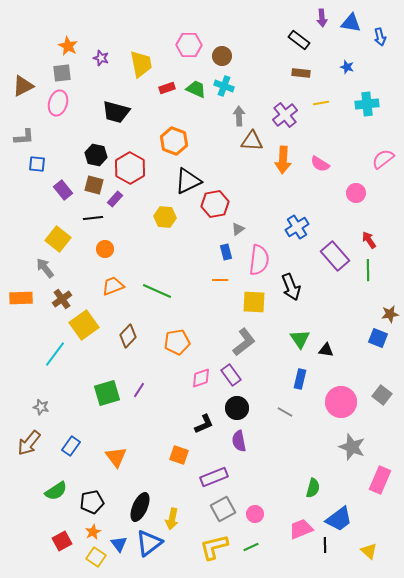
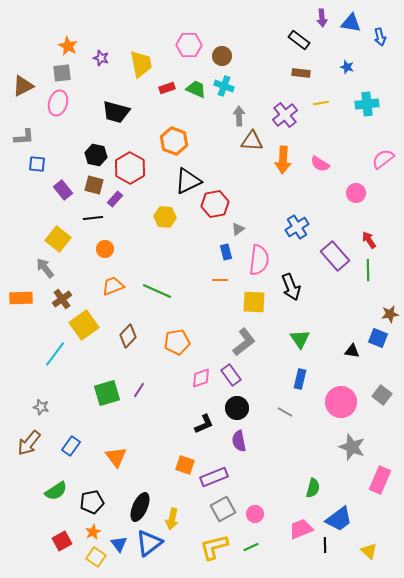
black triangle at (326, 350): moved 26 px right, 1 px down
orange square at (179, 455): moved 6 px right, 10 px down
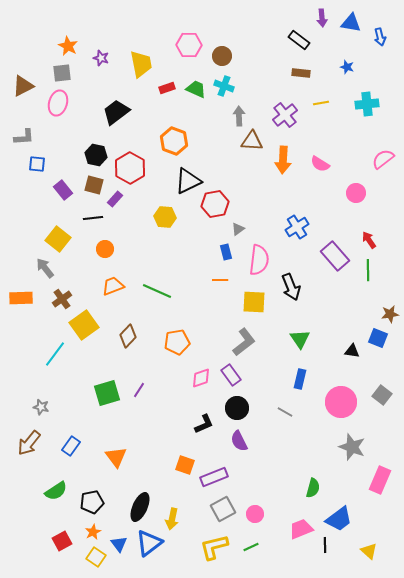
black trapezoid at (116, 112): rotated 128 degrees clockwise
purple semicircle at (239, 441): rotated 15 degrees counterclockwise
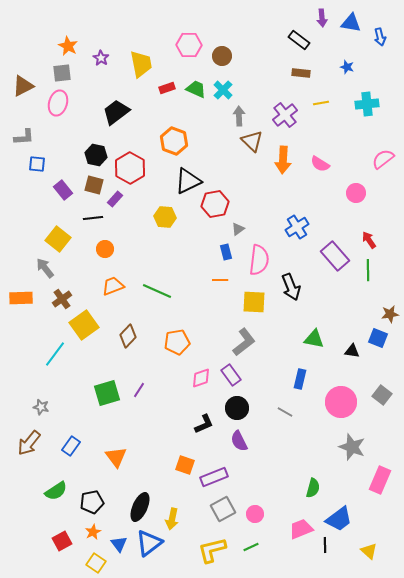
purple star at (101, 58): rotated 14 degrees clockwise
cyan cross at (224, 86): moved 1 px left, 4 px down; rotated 24 degrees clockwise
brown triangle at (252, 141): rotated 40 degrees clockwise
green triangle at (300, 339): moved 14 px right; rotated 45 degrees counterclockwise
yellow L-shape at (214, 547): moved 2 px left, 3 px down
yellow square at (96, 557): moved 6 px down
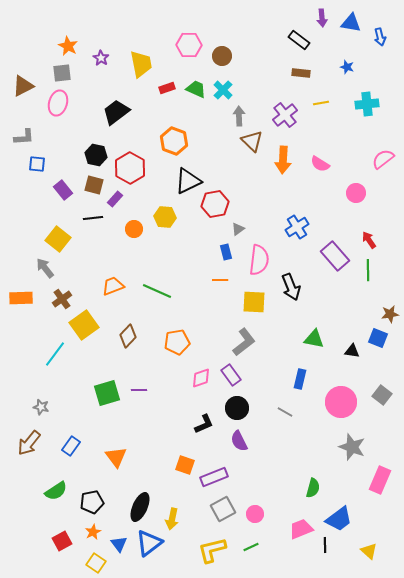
orange circle at (105, 249): moved 29 px right, 20 px up
purple line at (139, 390): rotated 56 degrees clockwise
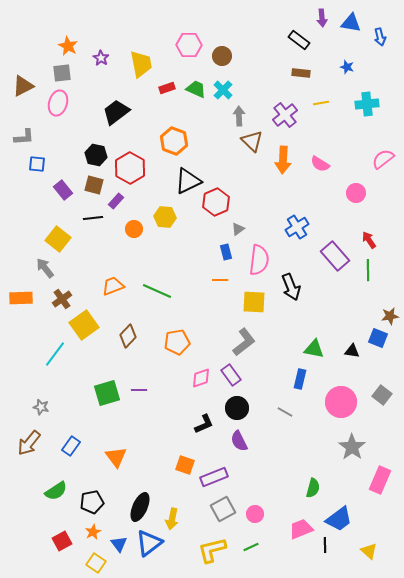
purple rectangle at (115, 199): moved 1 px right, 2 px down
red hexagon at (215, 204): moved 1 px right, 2 px up; rotated 12 degrees counterclockwise
brown star at (390, 314): moved 2 px down
green triangle at (314, 339): moved 10 px down
gray star at (352, 447): rotated 16 degrees clockwise
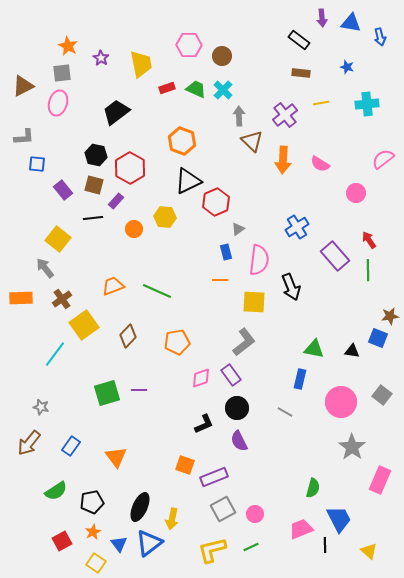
orange hexagon at (174, 141): moved 8 px right
blue trapezoid at (339, 519): rotated 80 degrees counterclockwise
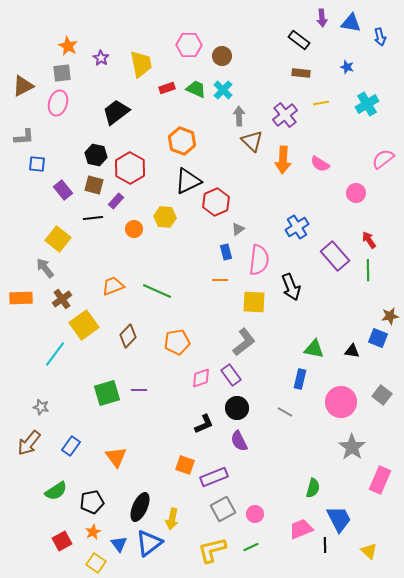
cyan cross at (367, 104): rotated 25 degrees counterclockwise
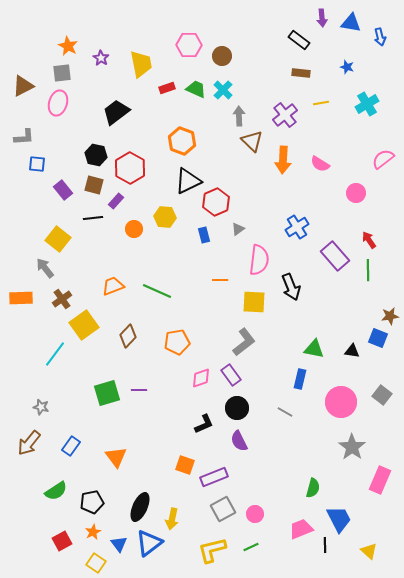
blue rectangle at (226, 252): moved 22 px left, 17 px up
